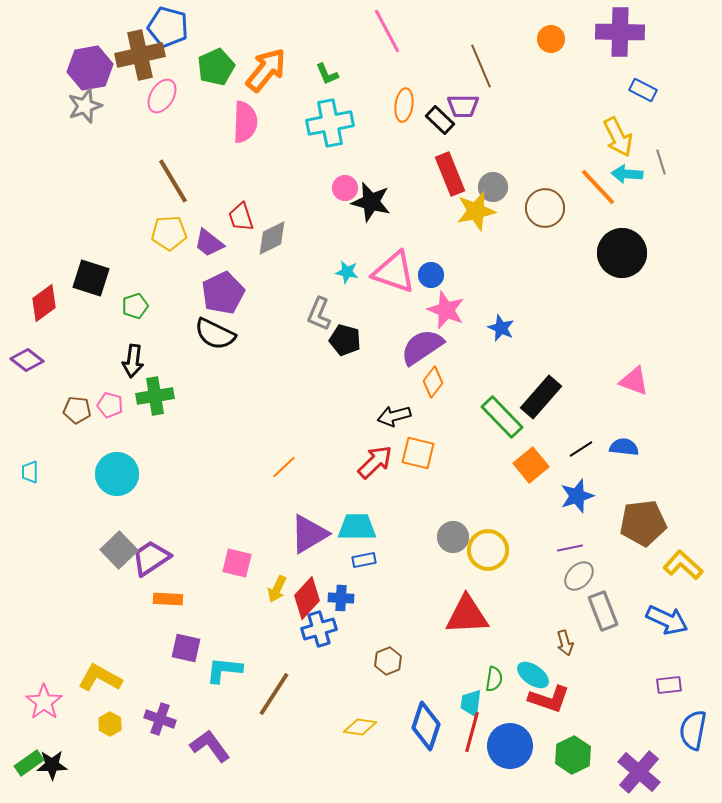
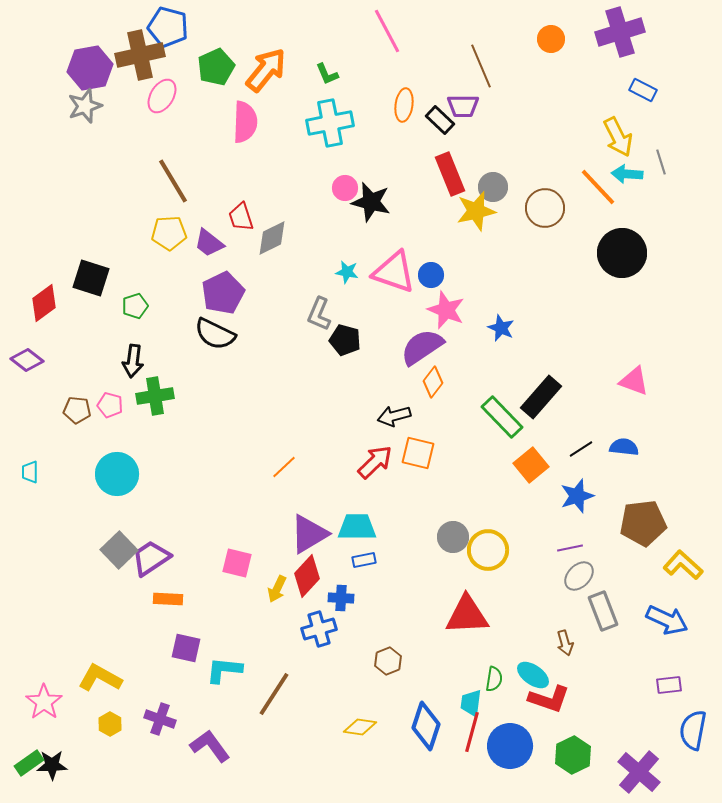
purple cross at (620, 32): rotated 18 degrees counterclockwise
red diamond at (307, 598): moved 22 px up
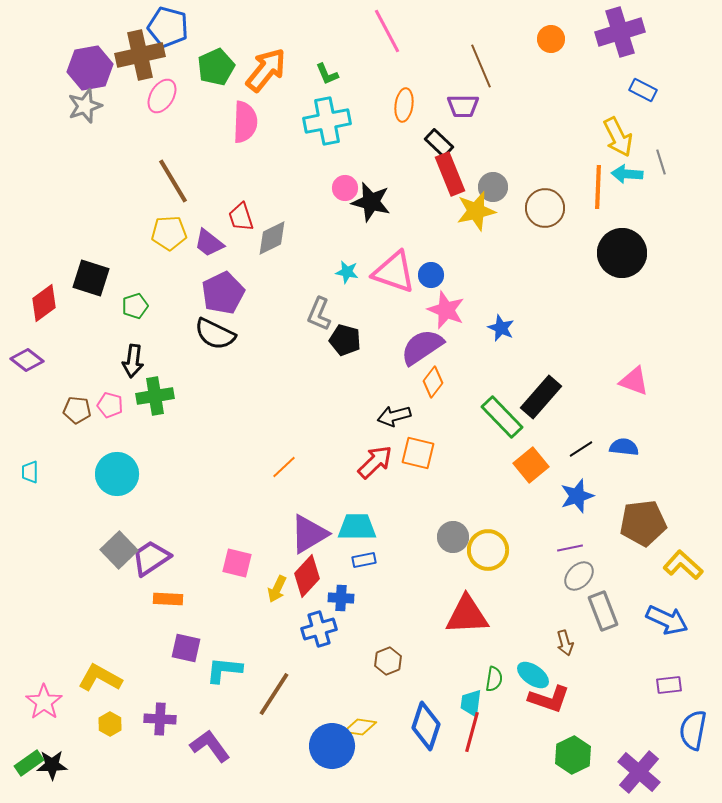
black rectangle at (440, 120): moved 1 px left, 23 px down
cyan cross at (330, 123): moved 3 px left, 2 px up
orange line at (598, 187): rotated 45 degrees clockwise
purple cross at (160, 719): rotated 16 degrees counterclockwise
blue circle at (510, 746): moved 178 px left
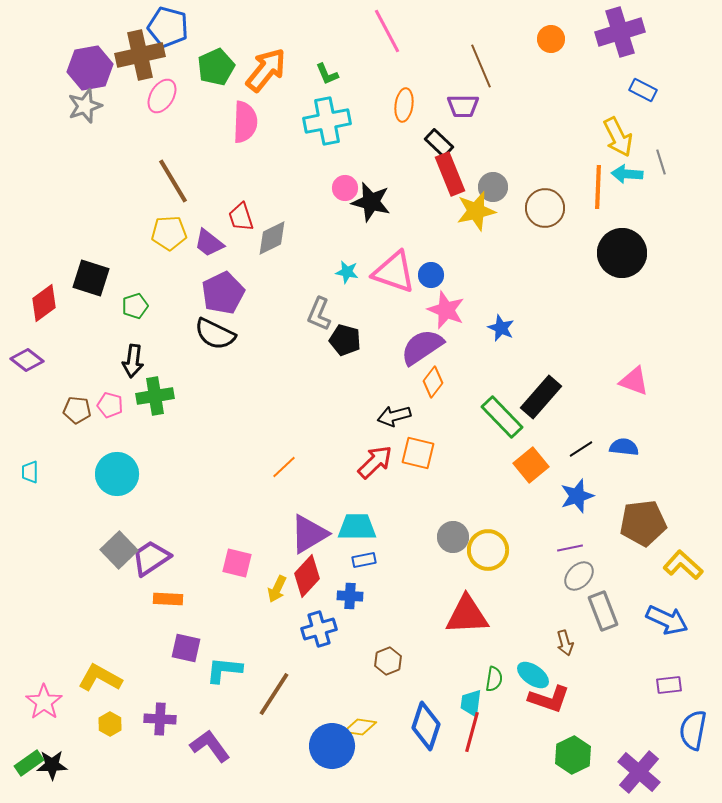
blue cross at (341, 598): moved 9 px right, 2 px up
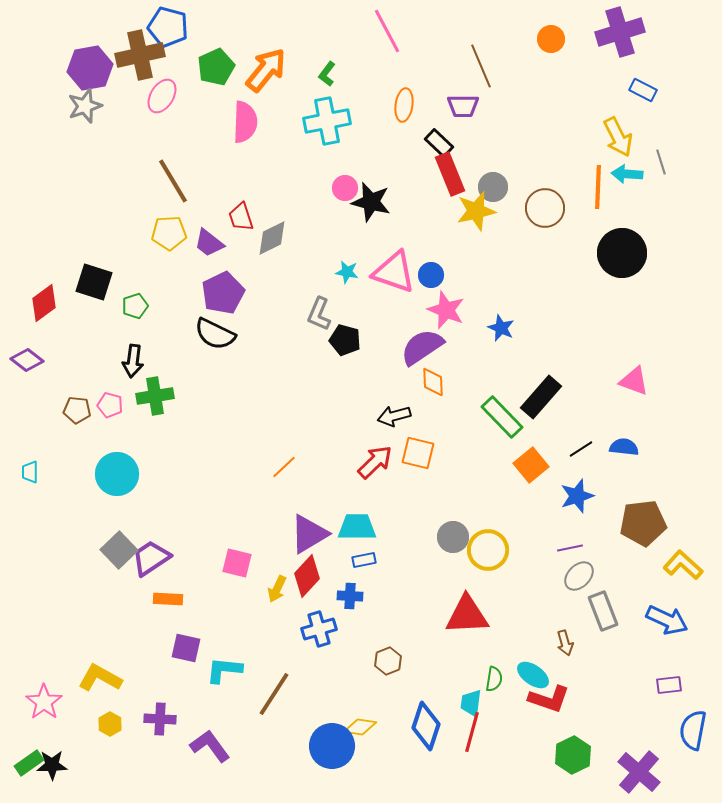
green L-shape at (327, 74): rotated 60 degrees clockwise
black square at (91, 278): moved 3 px right, 4 px down
orange diamond at (433, 382): rotated 40 degrees counterclockwise
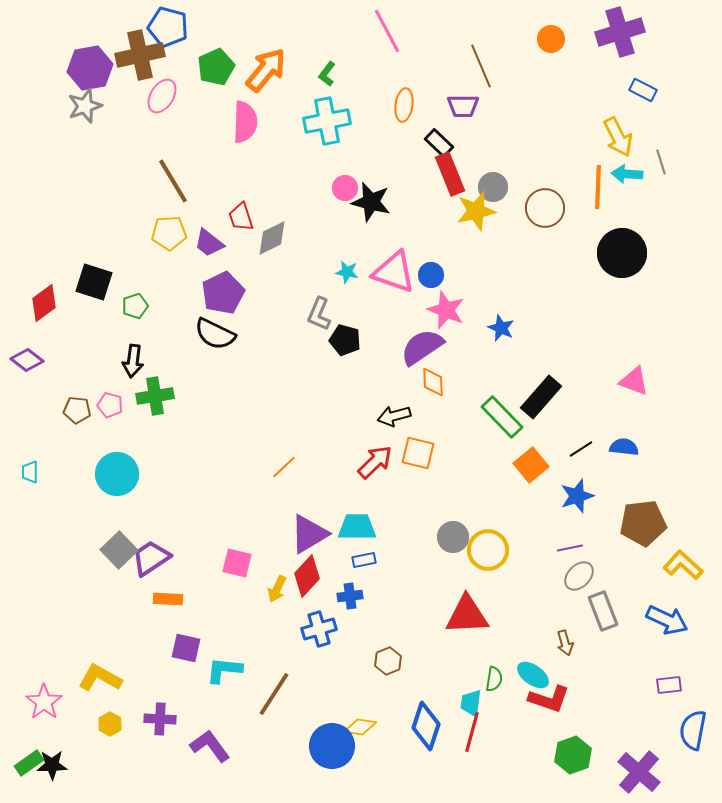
blue cross at (350, 596): rotated 10 degrees counterclockwise
green hexagon at (573, 755): rotated 6 degrees clockwise
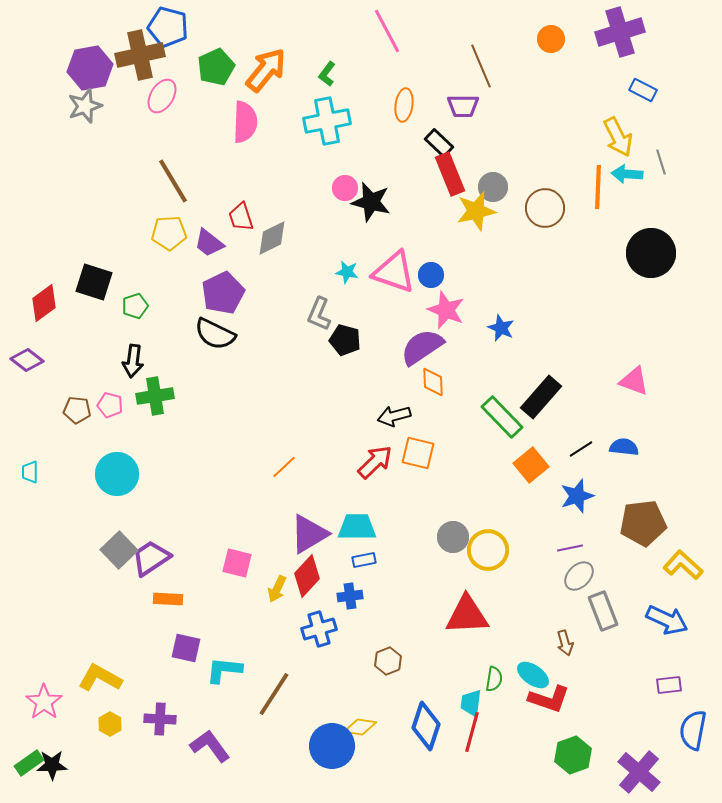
black circle at (622, 253): moved 29 px right
